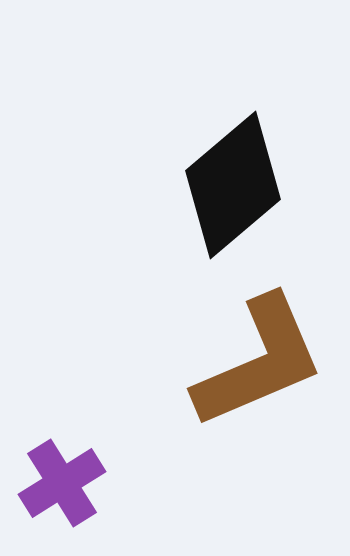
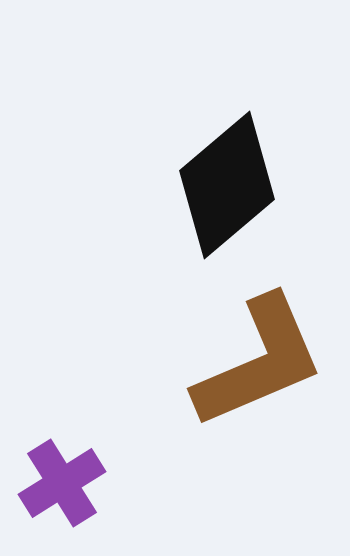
black diamond: moved 6 px left
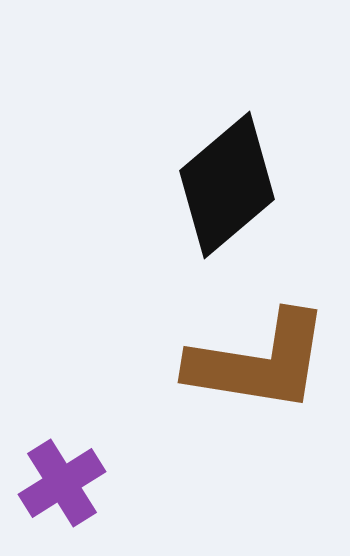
brown L-shape: rotated 32 degrees clockwise
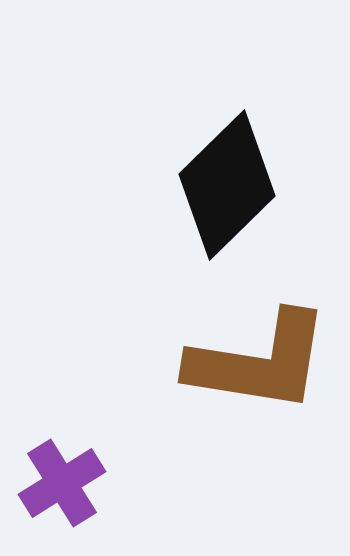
black diamond: rotated 4 degrees counterclockwise
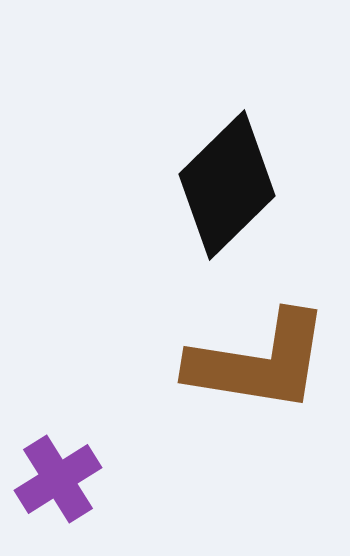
purple cross: moved 4 px left, 4 px up
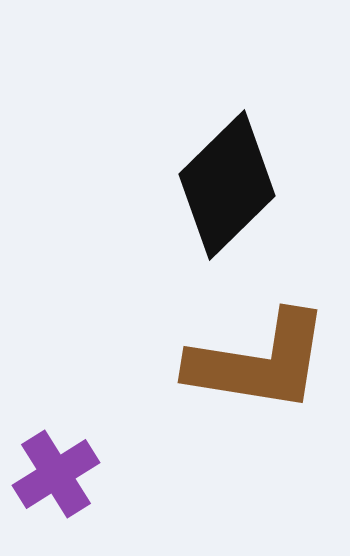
purple cross: moved 2 px left, 5 px up
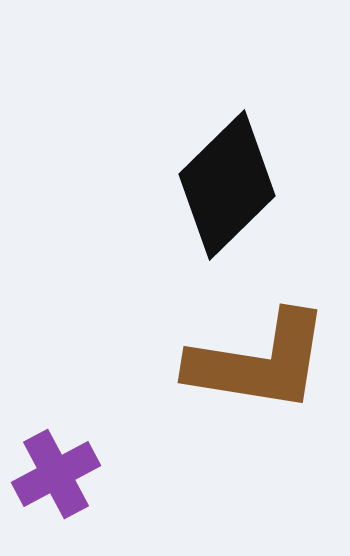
purple cross: rotated 4 degrees clockwise
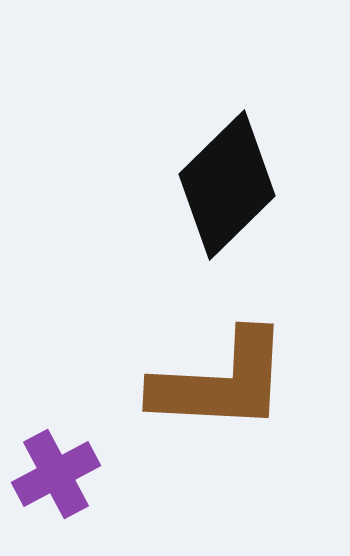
brown L-shape: moved 38 px left, 20 px down; rotated 6 degrees counterclockwise
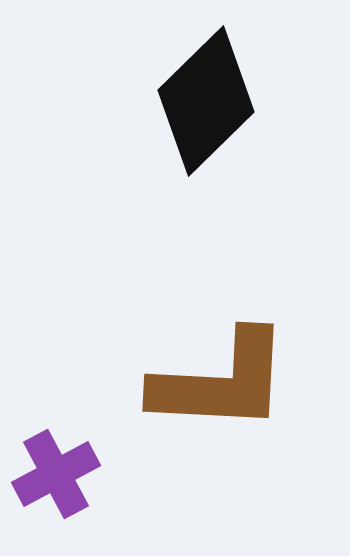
black diamond: moved 21 px left, 84 px up
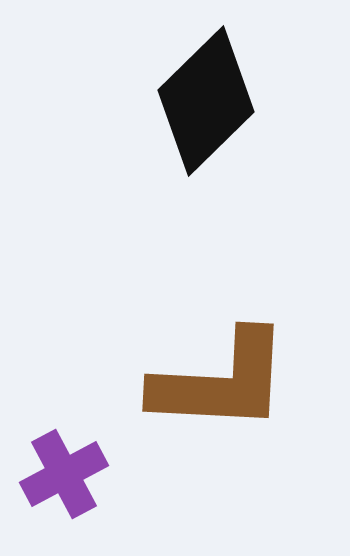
purple cross: moved 8 px right
